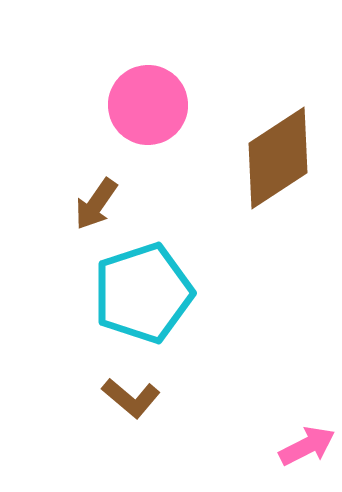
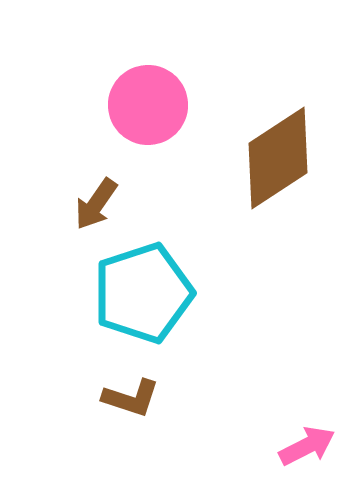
brown L-shape: rotated 22 degrees counterclockwise
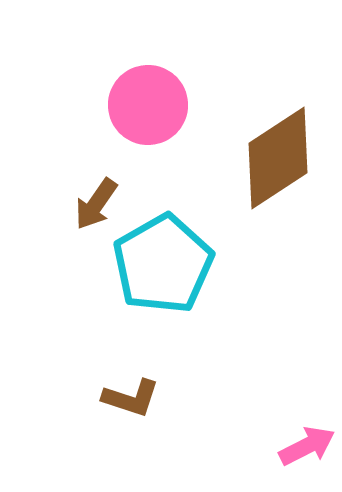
cyan pentagon: moved 20 px right, 29 px up; rotated 12 degrees counterclockwise
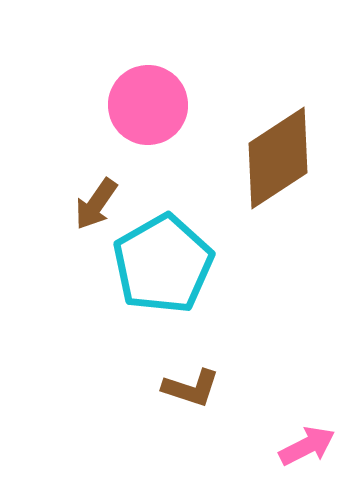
brown L-shape: moved 60 px right, 10 px up
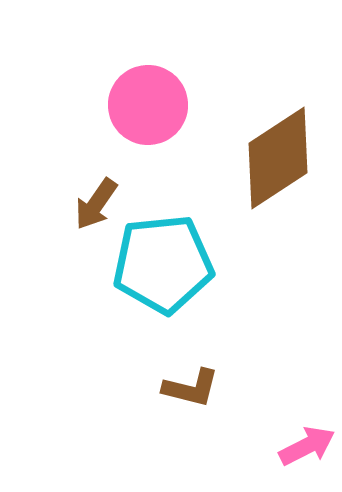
cyan pentagon: rotated 24 degrees clockwise
brown L-shape: rotated 4 degrees counterclockwise
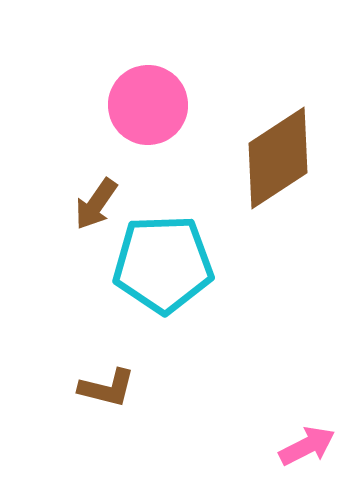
cyan pentagon: rotated 4 degrees clockwise
brown L-shape: moved 84 px left
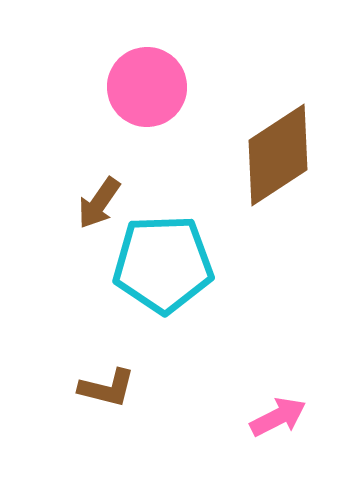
pink circle: moved 1 px left, 18 px up
brown diamond: moved 3 px up
brown arrow: moved 3 px right, 1 px up
pink arrow: moved 29 px left, 29 px up
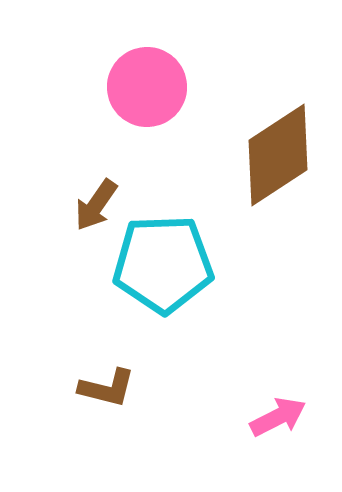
brown arrow: moved 3 px left, 2 px down
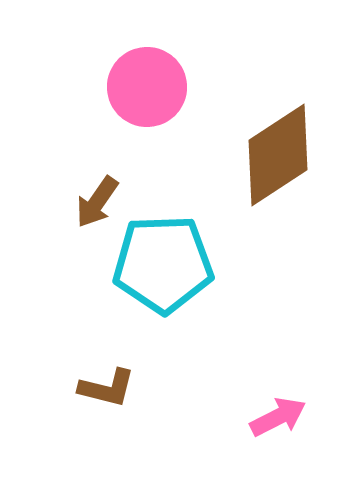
brown arrow: moved 1 px right, 3 px up
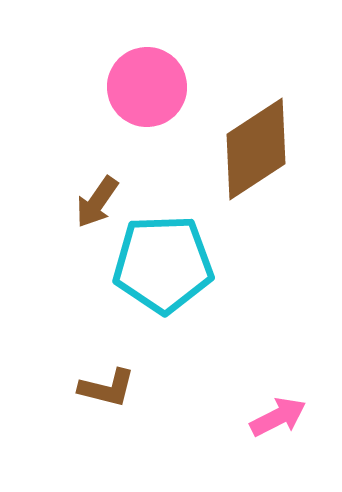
brown diamond: moved 22 px left, 6 px up
